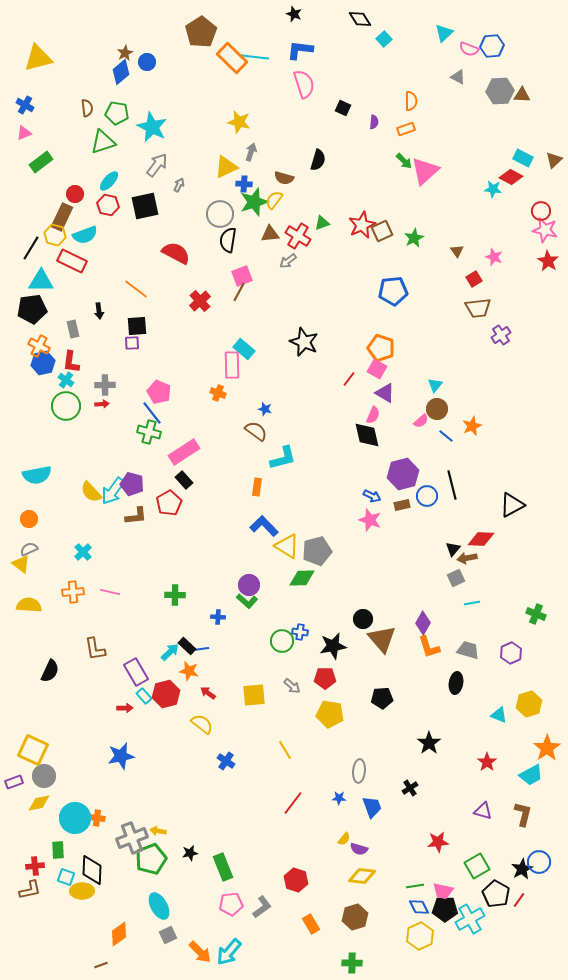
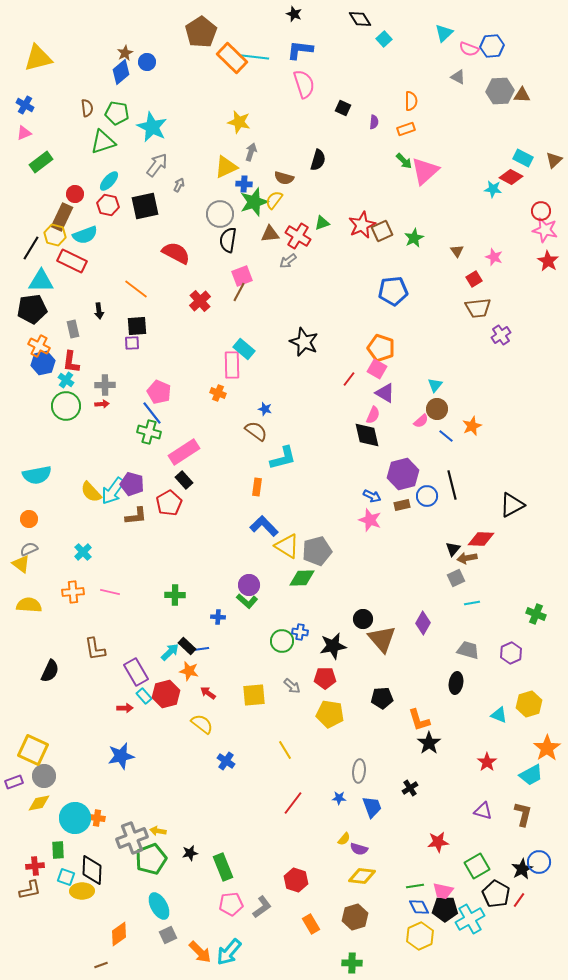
orange L-shape at (429, 647): moved 10 px left, 73 px down
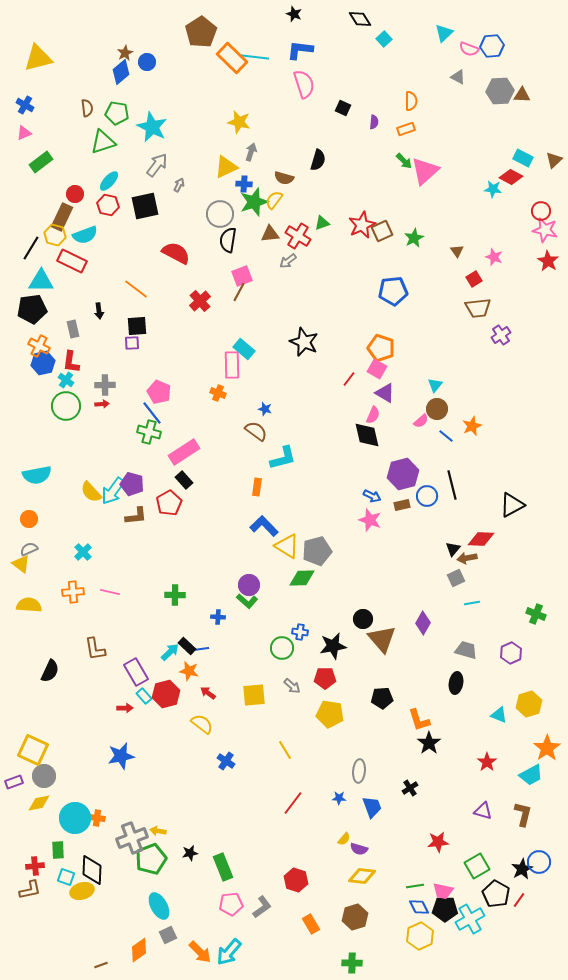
green circle at (282, 641): moved 7 px down
gray trapezoid at (468, 650): moved 2 px left
yellow ellipse at (82, 891): rotated 15 degrees counterclockwise
orange diamond at (119, 934): moved 20 px right, 16 px down
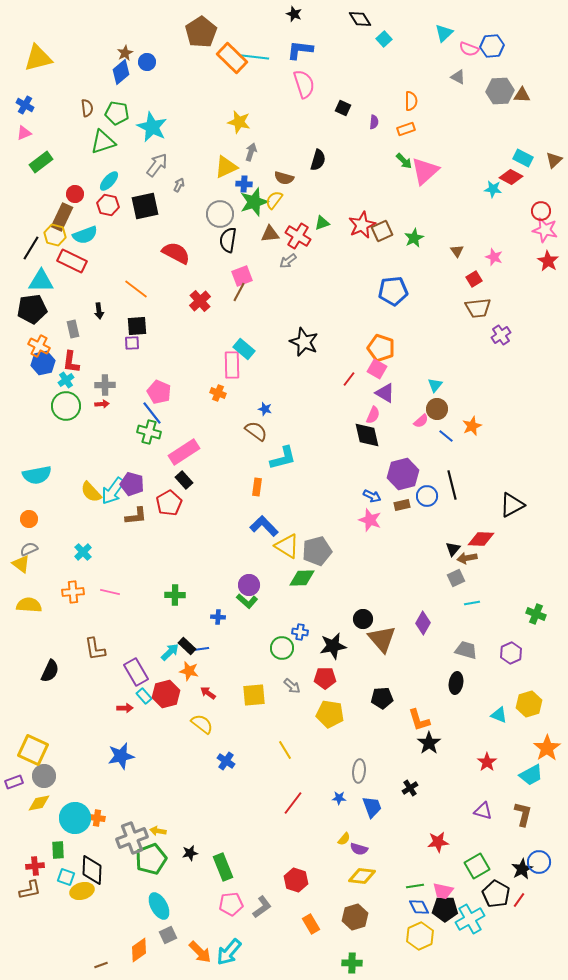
cyan cross at (66, 380): rotated 21 degrees clockwise
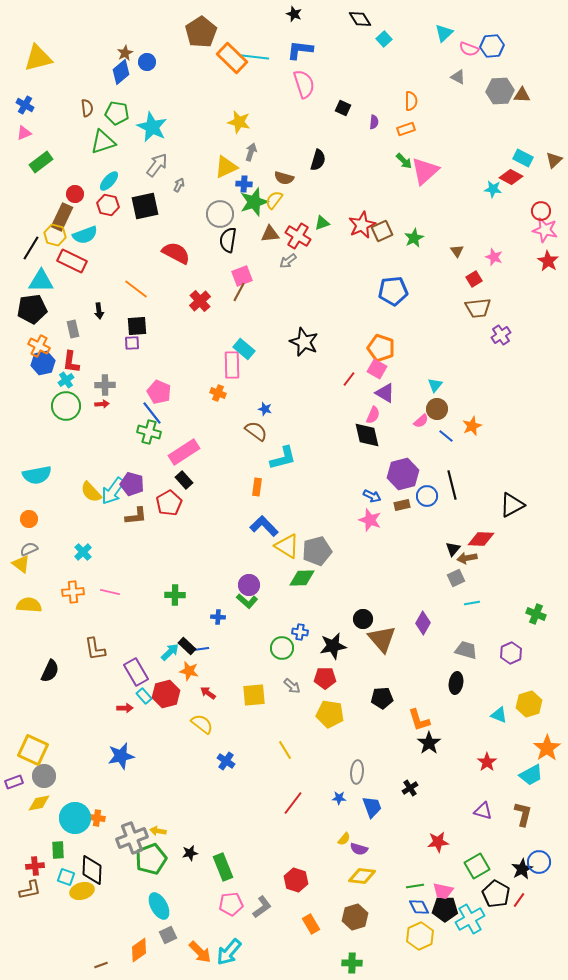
gray ellipse at (359, 771): moved 2 px left, 1 px down
